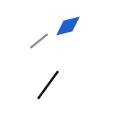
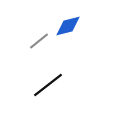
black line: rotated 16 degrees clockwise
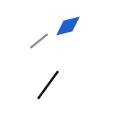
black line: rotated 16 degrees counterclockwise
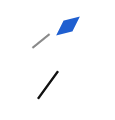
gray line: moved 2 px right
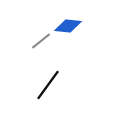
blue diamond: rotated 20 degrees clockwise
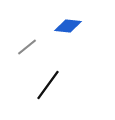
gray line: moved 14 px left, 6 px down
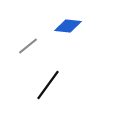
gray line: moved 1 px right, 1 px up
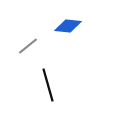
black line: rotated 52 degrees counterclockwise
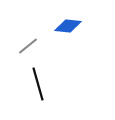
black line: moved 10 px left, 1 px up
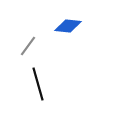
gray line: rotated 15 degrees counterclockwise
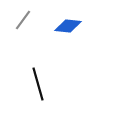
gray line: moved 5 px left, 26 px up
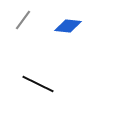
black line: rotated 48 degrees counterclockwise
